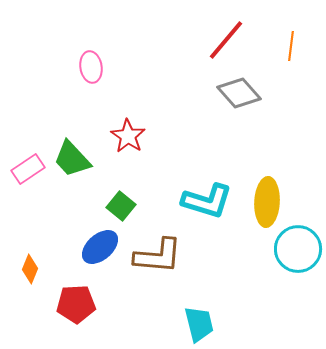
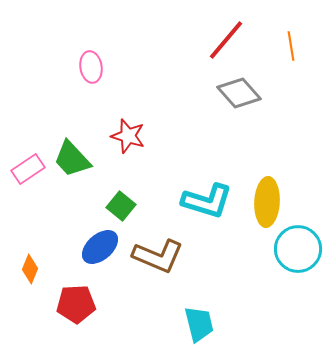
orange line: rotated 16 degrees counterclockwise
red star: rotated 16 degrees counterclockwise
brown L-shape: rotated 18 degrees clockwise
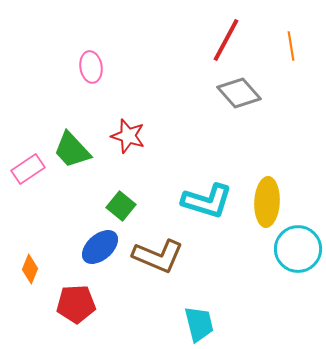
red line: rotated 12 degrees counterclockwise
green trapezoid: moved 9 px up
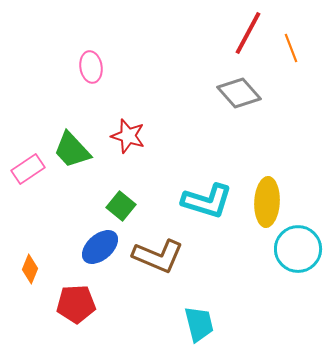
red line: moved 22 px right, 7 px up
orange line: moved 2 px down; rotated 12 degrees counterclockwise
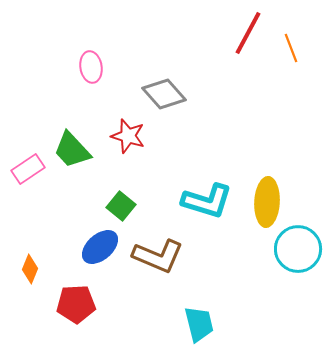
gray diamond: moved 75 px left, 1 px down
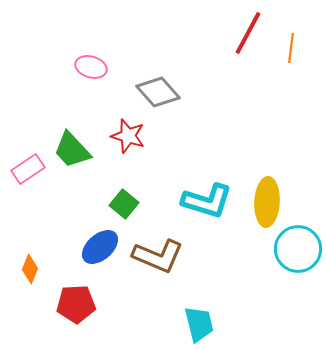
orange line: rotated 28 degrees clockwise
pink ellipse: rotated 64 degrees counterclockwise
gray diamond: moved 6 px left, 2 px up
green square: moved 3 px right, 2 px up
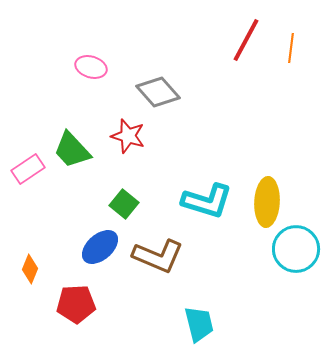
red line: moved 2 px left, 7 px down
cyan circle: moved 2 px left
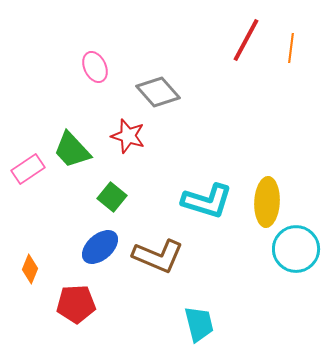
pink ellipse: moved 4 px right; rotated 48 degrees clockwise
green square: moved 12 px left, 7 px up
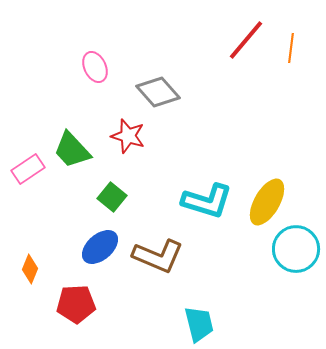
red line: rotated 12 degrees clockwise
yellow ellipse: rotated 27 degrees clockwise
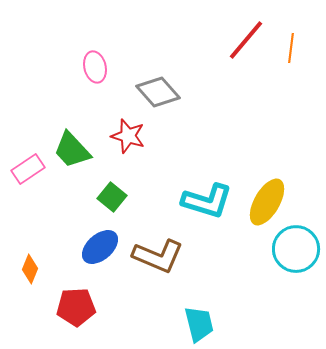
pink ellipse: rotated 12 degrees clockwise
red pentagon: moved 3 px down
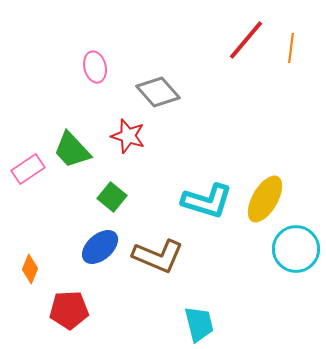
yellow ellipse: moved 2 px left, 3 px up
red pentagon: moved 7 px left, 3 px down
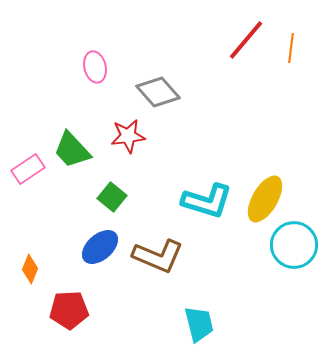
red star: rotated 24 degrees counterclockwise
cyan circle: moved 2 px left, 4 px up
